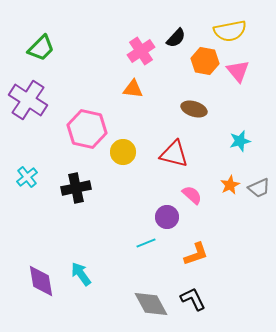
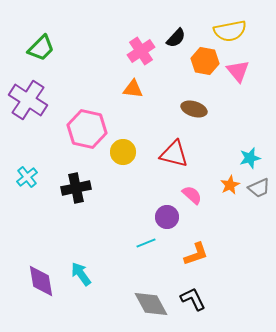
cyan star: moved 10 px right, 17 px down
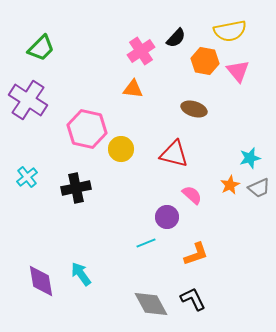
yellow circle: moved 2 px left, 3 px up
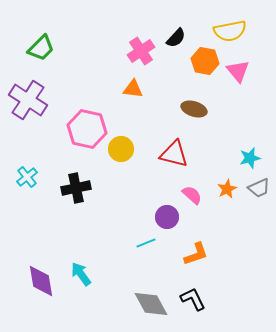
orange star: moved 3 px left, 4 px down
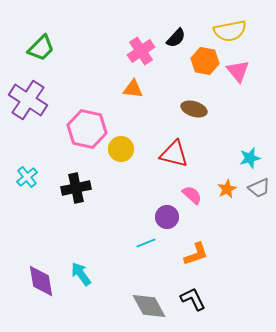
gray diamond: moved 2 px left, 2 px down
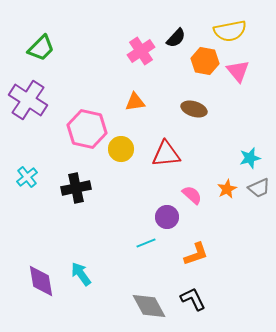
orange triangle: moved 2 px right, 13 px down; rotated 15 degrees counterclockwise
red triangle: moved 8 px left; rotated 20 degrees counterclockwise
